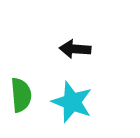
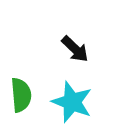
black arrow: rotated 140 degrees counterclockwise
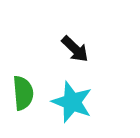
green semicircle: moved 2 px right, 2 px up
